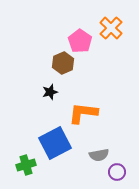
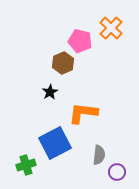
pink pentagon: rotated 20 degrees counterclockwise
black star: rotated 14 degrees counterclockwise
gray semicircle: rotated 72 degrees counterclockwise
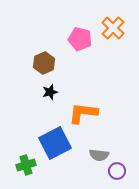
orange cross: moved 2 px right
pink pentagon: moved 2 px up
brown hexagon: moved 19 px left
black star: rotated 14 degrees clockwise
gray semicircle: rotated 90 degrees clockwise
purple circle: moved 1 px up
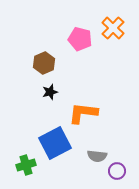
gray semicircle: moved 2 px left, 1 px down
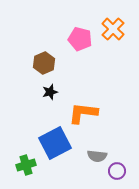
orange cross: moved 1 px down
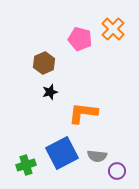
blue square: moved 7 px right, 10 px down
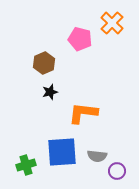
orange cross: moved 1 px left, 6 px up
blue square: moved 1 px up; rotated 24 degrees clockwise
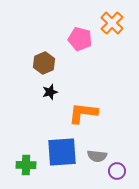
green cross: rotated 18 degrees clockwise
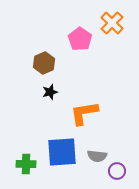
pink pentagon: rotated 20 degrees clockwise
orange L-shape: moved 1 px right; rotated 16 degrees counterclockwise
green cross: moved 1 px up
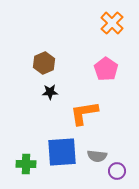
pink pentagon: moved 26 px right, 30 px down
black star: rotated 14 degrees clockwise
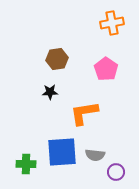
orange cross: rotated 35 degrees clockwise
brown hexagon: moved 13 px right, 4 px up; rotated 15 degrees clockwise
gray semicircle: moved 2 px left, 1 px up
purple circle: moved 1 px left, 1 px down
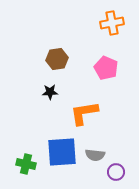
pink pentagon: moved 1 px up; rotated 10 degrees counterclockwise
green cross: rotated 12 degrees clockwise
